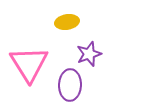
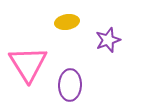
purple star: moved 19 px right, 14 px up
pink triangle: moved 1 px left
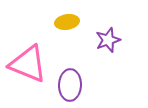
pink triangle: rotated 36 degrees counterclockwise
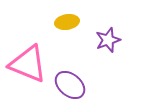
purple ellipse: rotated 52 degrees counterclockwise
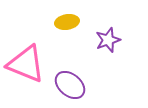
pink triangle: moved 2 px left
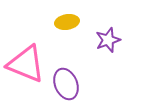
purple ellipse: moved 4 px left, 1 px up; rotated 28 degrees clockwise
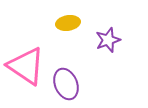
yellow ellipse: moved 1 px right, 1 px down
pink triangle: moved 2 px down; rotated 12 degrees clockwise
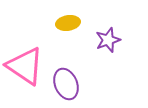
pink triangle: moved 1 px left
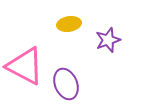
yellow ellipse: moved 1 px right, 1 px down
pink triangle: rotated 6 degrees counterclockwise
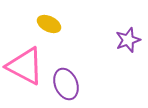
yellow ellipse: moved 20 px left; rotated 35 degrees clockwise
purple star: moved 20 px right
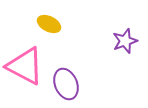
purple star: moved 3 px left, 1 px down
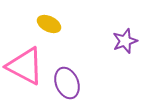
purple ellipse: moved 1 px right, 1 px up
